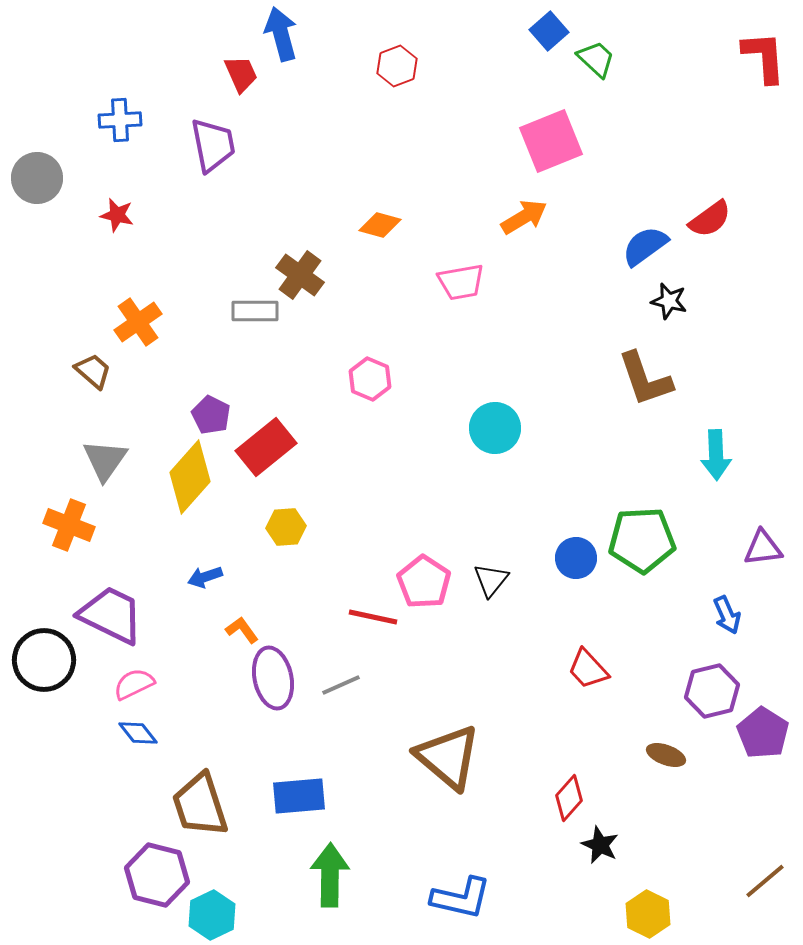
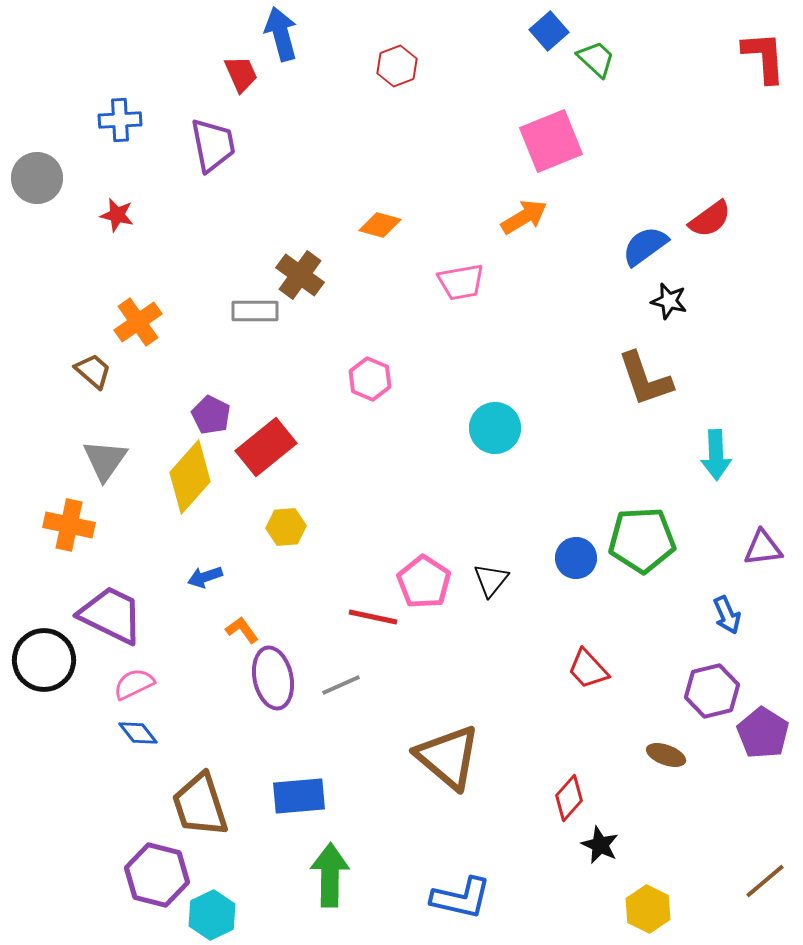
orange cross at (69, 525): rotated 9 degrees counterclockwise
yellow hexagon at (648, 914): moved 5 px up
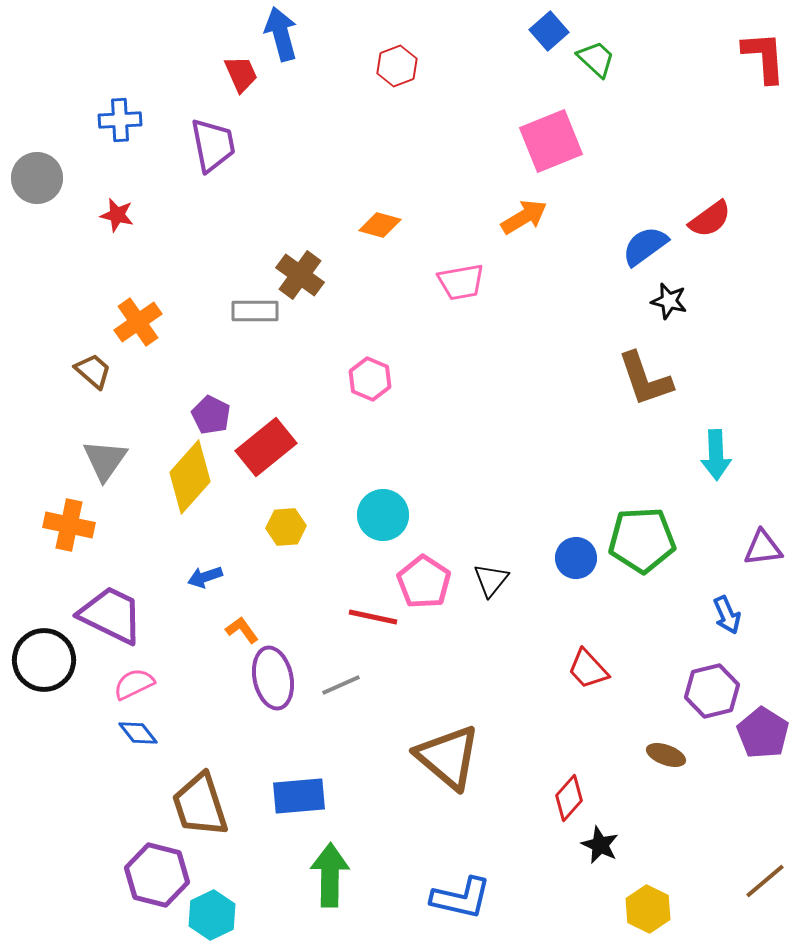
cyan circle at (495, 428): moved 112 px left, 87 px down
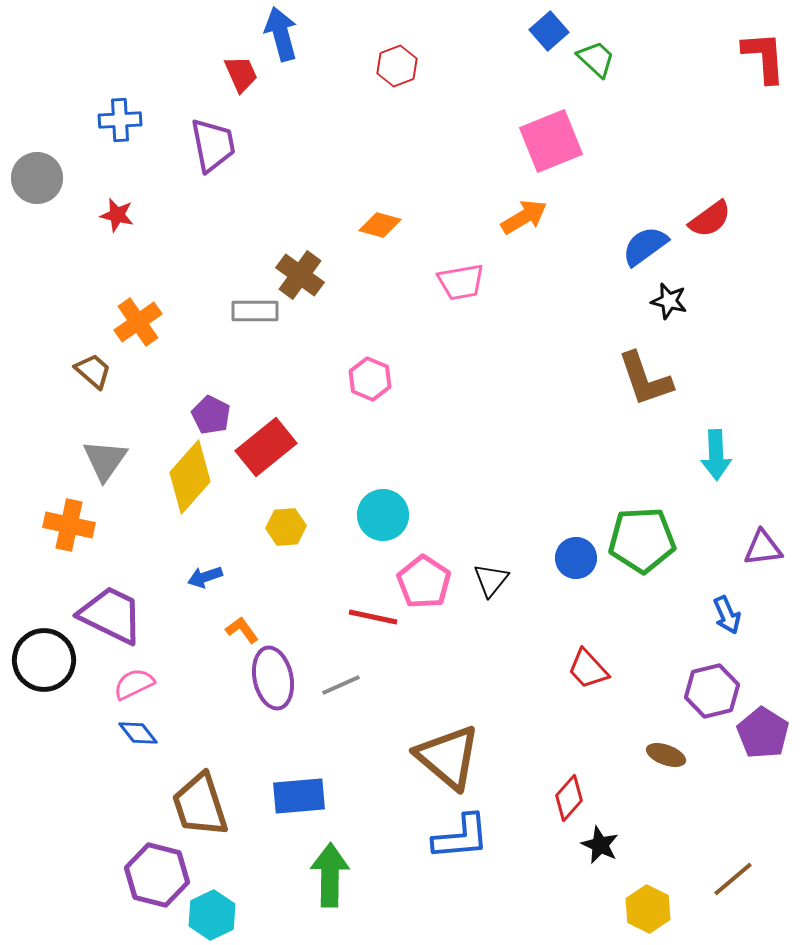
brown line at (765, 881): moved 32 px left, 2 px up
blue L-shape at (461, 898): moved 61 px up; rotated 18 degrees counterclockwise
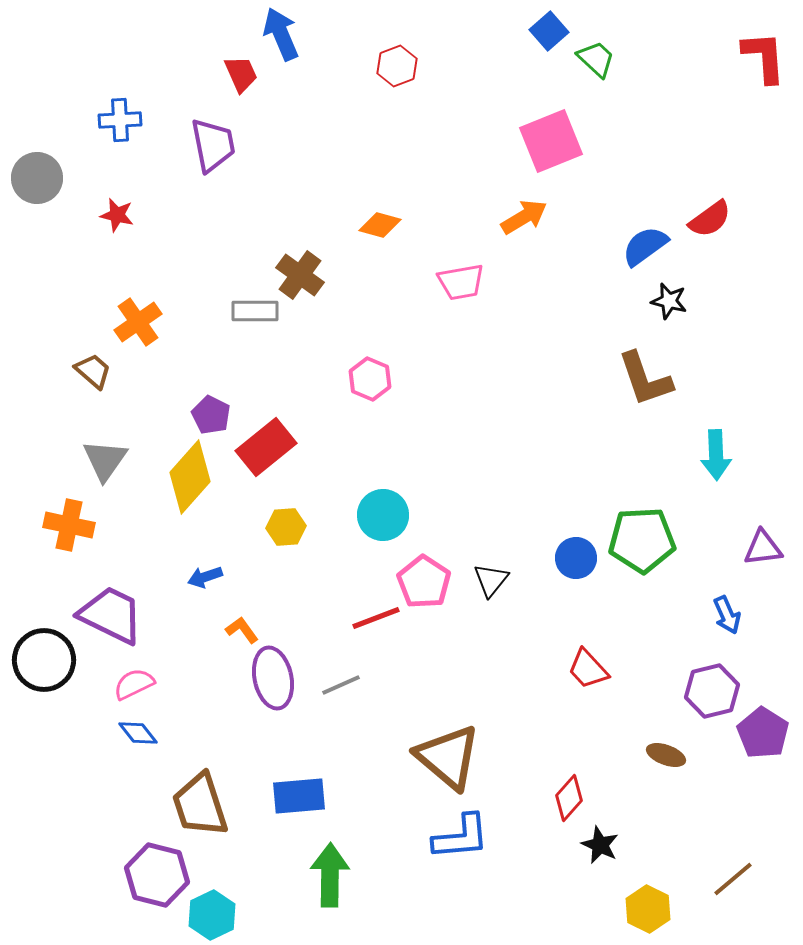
blue arrow at (281, 34): rotated 8 degrees counterclockwise
red line at (373, 617): moved 3 px right, 1 px down; rotated 33 degrees counterclockwise
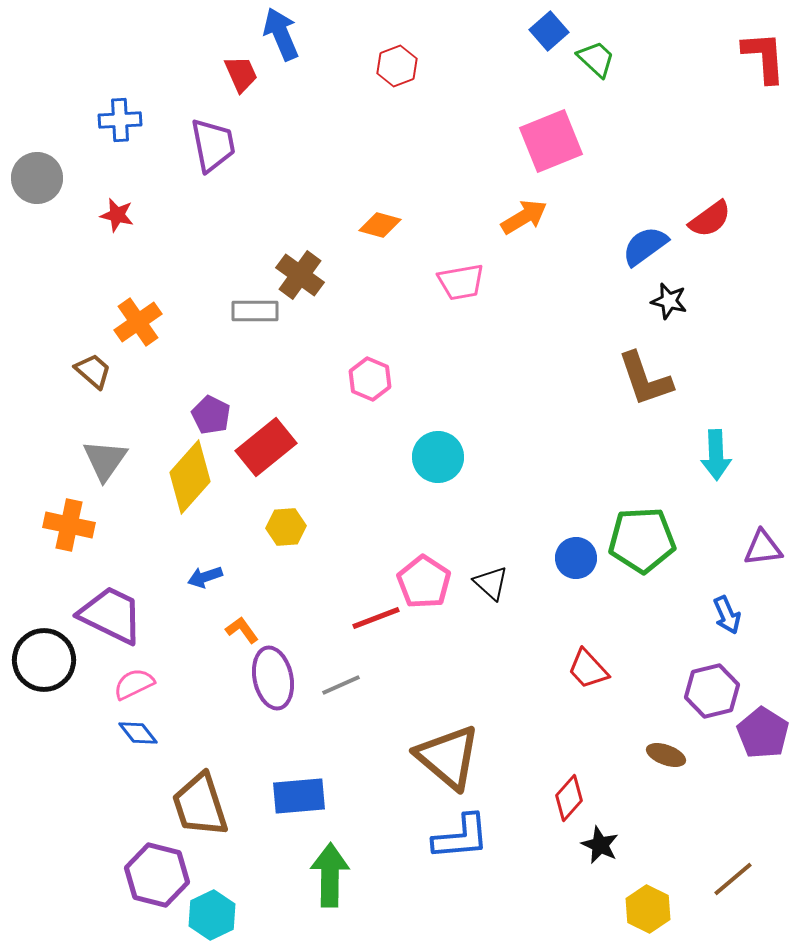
cyan circle at (383, 515): moved 55 px right, 58 px up
black triangle at (491, 580): moved 3 px down; rotated 27 degrees counterclockwise
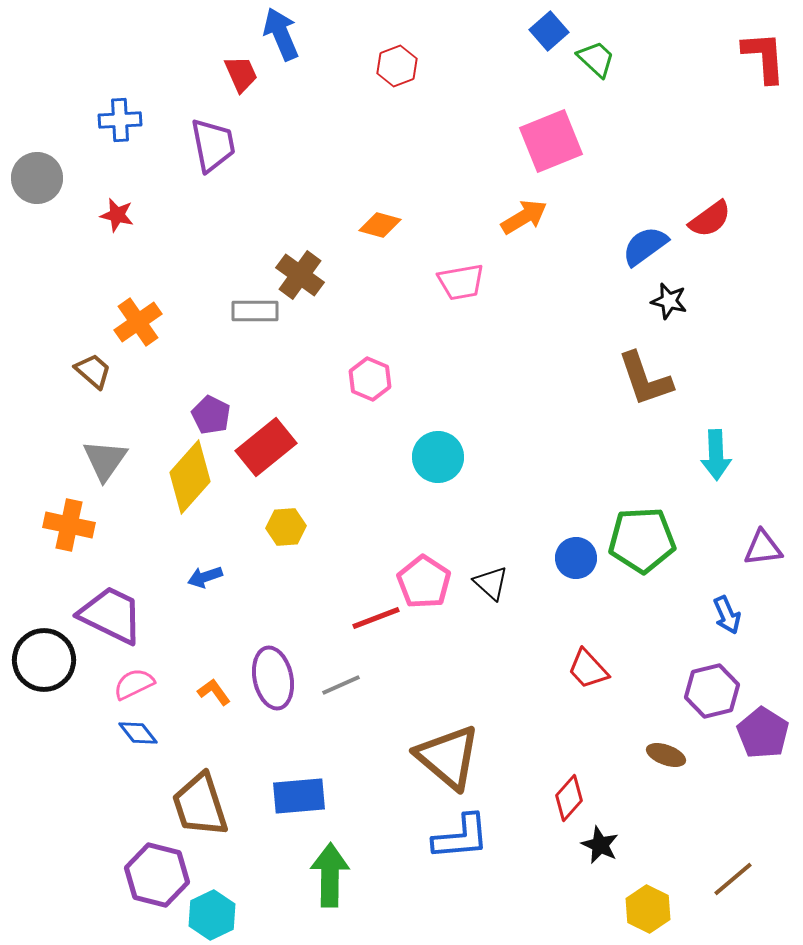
orange L-shape at (242, 630): moved 28 px left, 62 px down
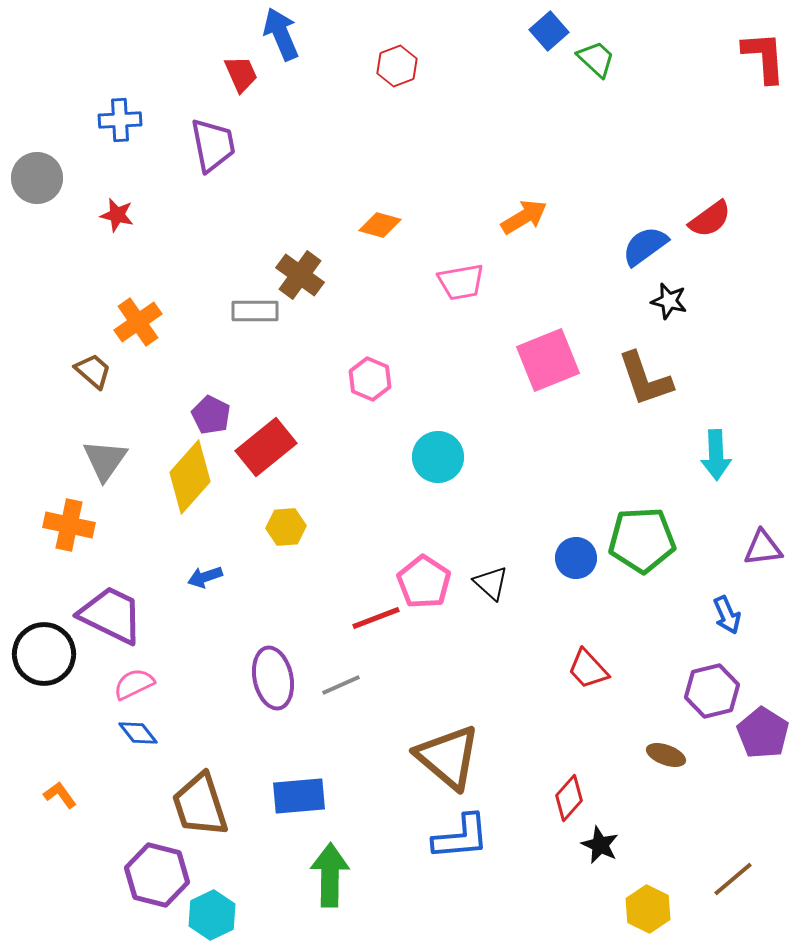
pink square at (551, 141): moved 3 px left, 219 px down
black circle at (44, 660): moved 6 px up
orange L-shape at (214, 692): moved 154 px left, 103 px down
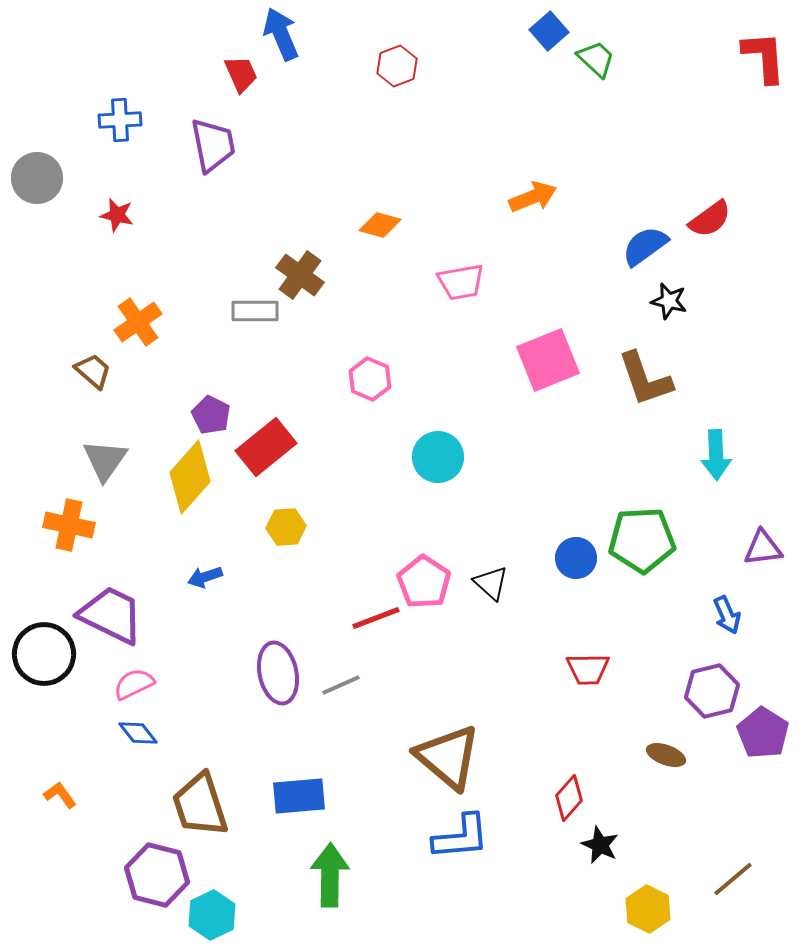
orange arrow at (524, 217): moved 9 px right, 20 px up; rotated 9 degrees clockwise
red trapezoid at (588, 669): rotated 48 degrees counterclockwise
purple ellipse at (273, 678): moved 5 px right, 5 px up
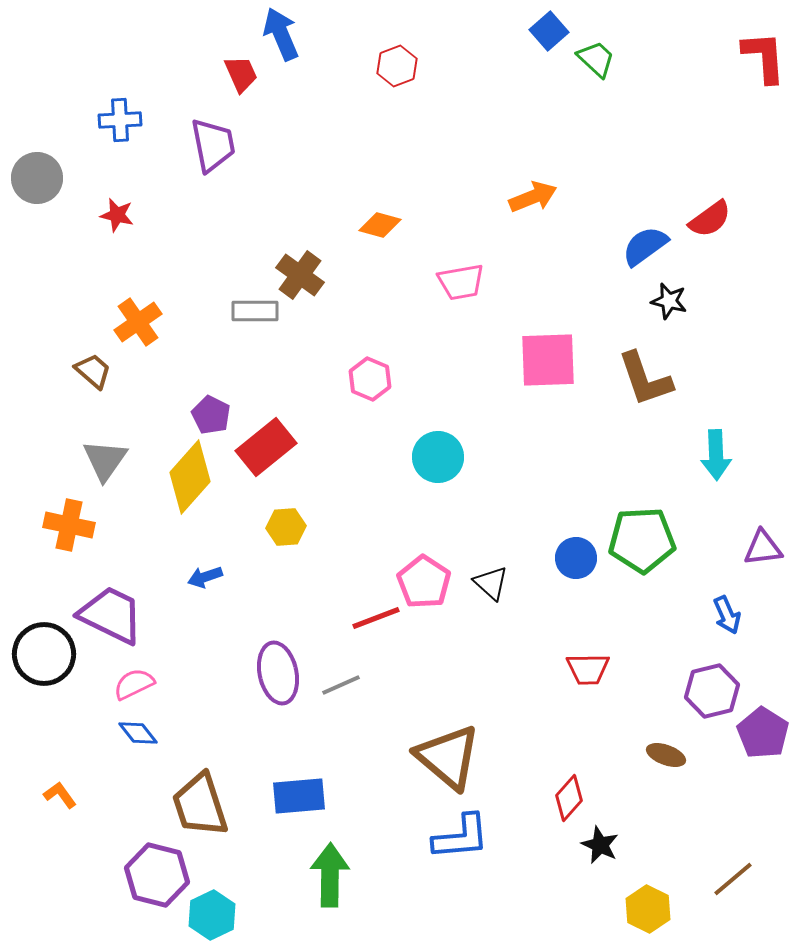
pink square at (548, 360): rotated 20 degrees clockwise
